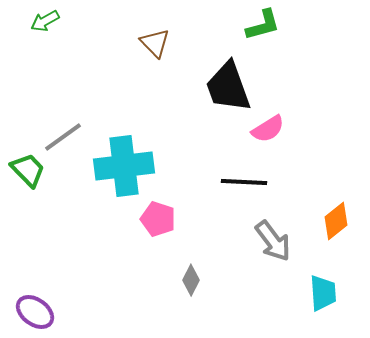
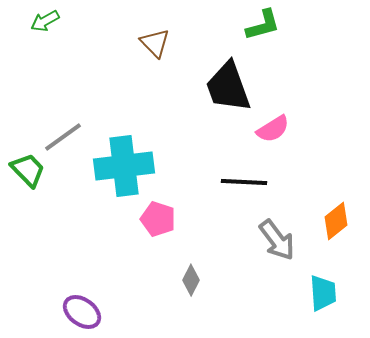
pink semicircle: moved 5 px right
gray arrow: moved 4 px right, 1 px up
purple ellipse: moved 47 px right
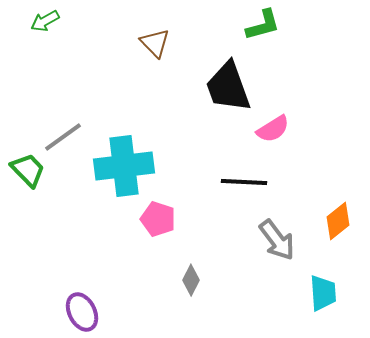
orange diamond: moved 2 px right
purple ellipse: rotated 27 degrees clockwise
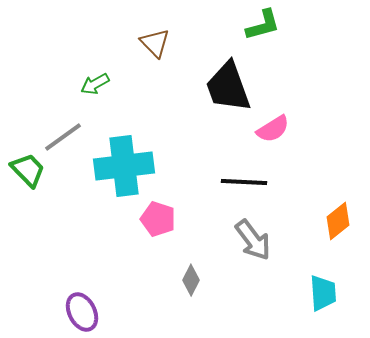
green arrow: moved 50 px right, 63 px down
gray arrow: moved 24 px left
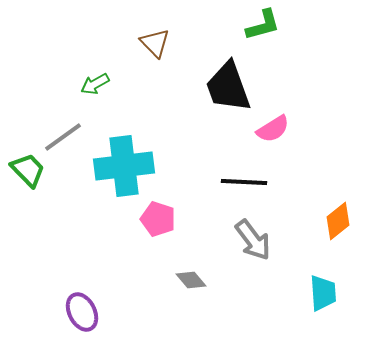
gray diamond: rotated 68 degrees counterclockwise
